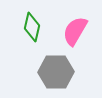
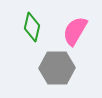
gray hexagon: moved 1 px right, 4 px up
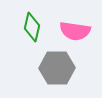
pink semicircle: rotated 112 degrees counterclockwise
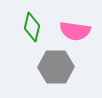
gray hexagon: moved 1 px left, 1 px up
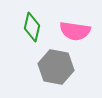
gray hexagon: rotated 12 degrees clockwise
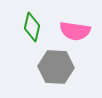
gray hexagon: rotated 8 degrees counterclockwise
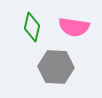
pink semicircle: moved 1 px left, 4 px up
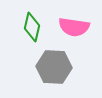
gray hexagon: moved 2 px left
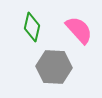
pink semicircle: moved 5 px right, 3 px down; rotated 140 degrees counterclockwise
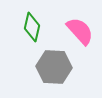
pink semicircle: moved 1 px right, 1 px down
